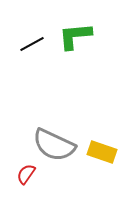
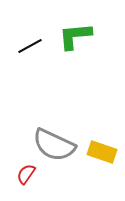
black line: moved 2 px left, 2 px down
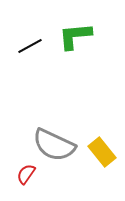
yellow rectangle: rotated 32 degrees clockwise
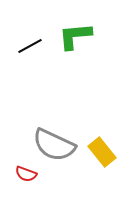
red semicircle: rotated 105 degrees counterclockwise
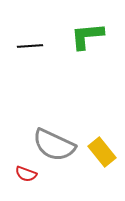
green L-shape: moved 12 px right
black line: rotated 25 degrees clockwise
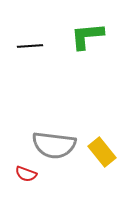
gray semicircle: rotated 18 degrees counterclockwise
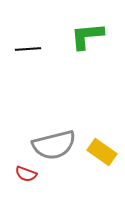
black line: moved 2 px left, 3 px down
gray semicircle: rotated 21 degrees counterclockwise
yellow rectangle: rotated 16 degrees counterclockwise
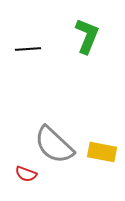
green L-shape: rotated 117 degrees clockwise
gray semicircle: rotated 57 degrees clockwise
yellow rectangle: rotated 24 degrees counterclockwise
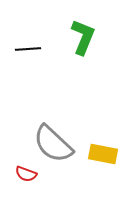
green L-shape: moved 4 px left, 1 px down
gray semicircle: moved 1 px left, 1 px up
yellow rectangle: moved 1 px right, 2 px down
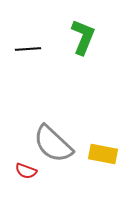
red semicircle: moved 3 px up
